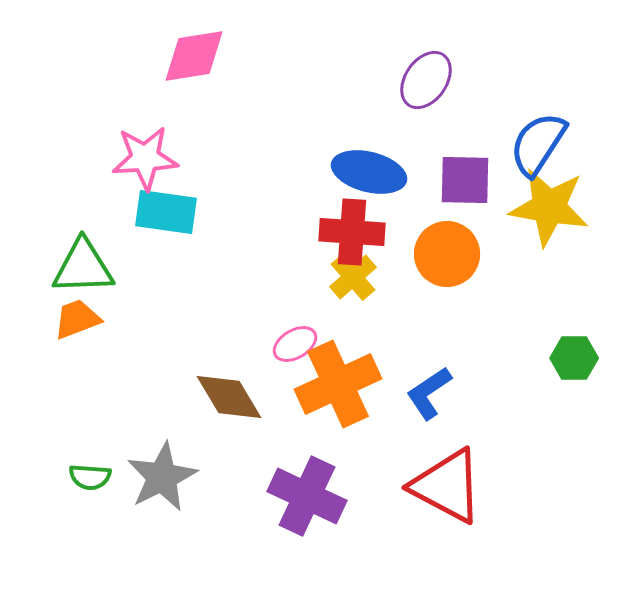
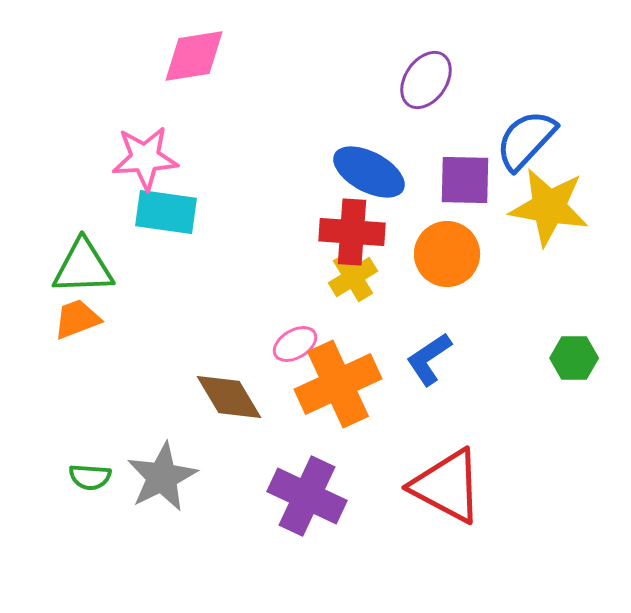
blue semicircle: moved 12 px left, 4 px up; rotated 10 degrees clockwise
blue ellipse: rotated 14 degrees clockwise
yellow cross: rotated 9 degrees clockwise
blue L-shape: moved 34 px up
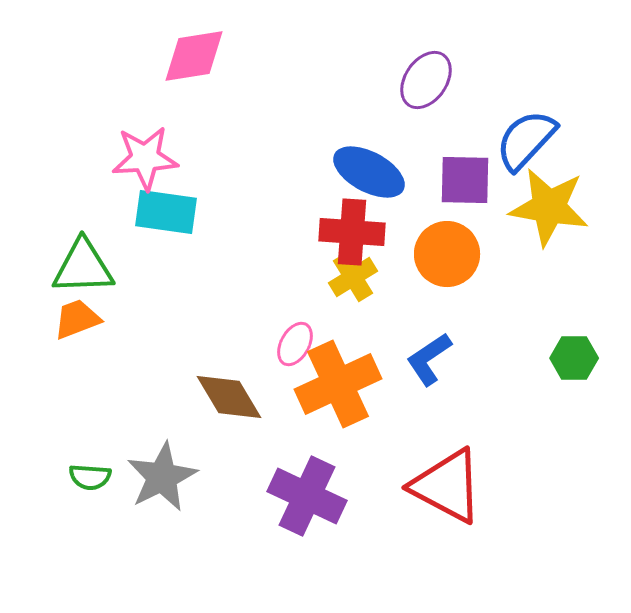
pink ellipse: rotated 30 degrees counterclockwise
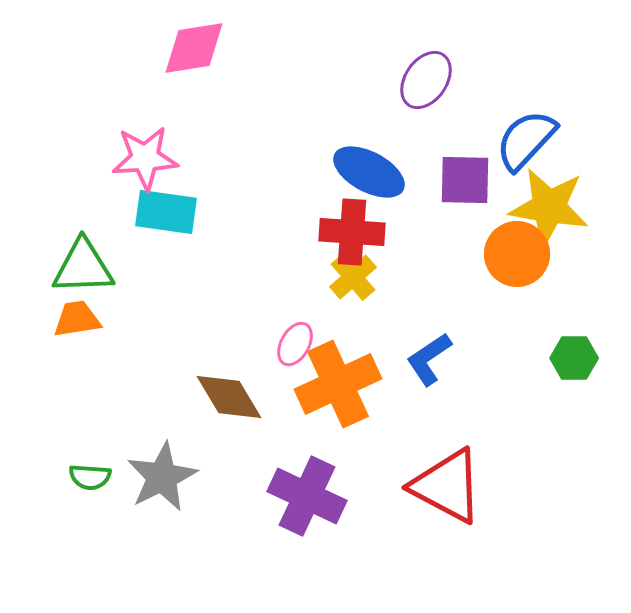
pink diamond: moved 8 px up
orange circle: moved 70 px right
yellow cross: rotated 9 degrees counterclockwise
orange trapezoid: rotated 12 degrees clockwise
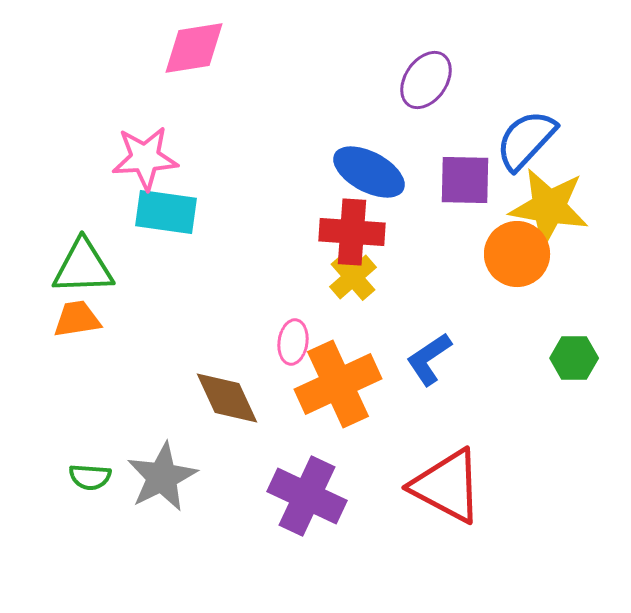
pink ellipse: moved 2 px left, 2 px up; rotated 21 degrees counterclockwise
brown diamond: moved 2 px left, 1 px down; rotated 6 degrees clockwise
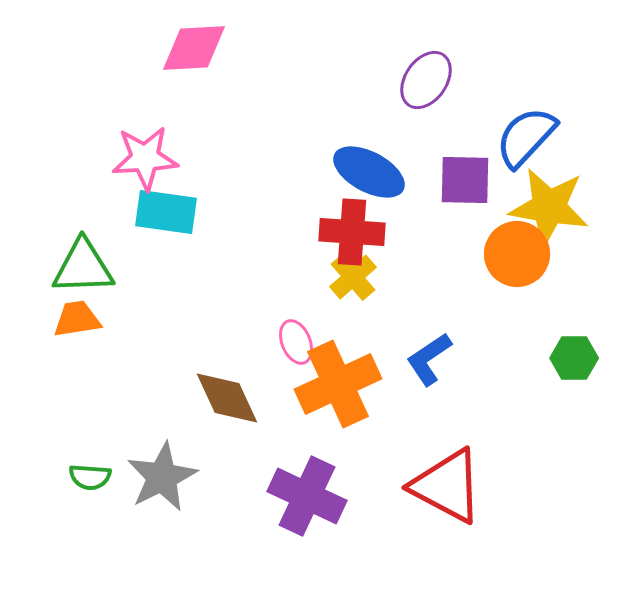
pink diamond: rotated 6 degrees clockwise
blue semicircle: moved 3 px up
pink ellipse: moved 3 px right; rotated 30 degrees counterclockwise
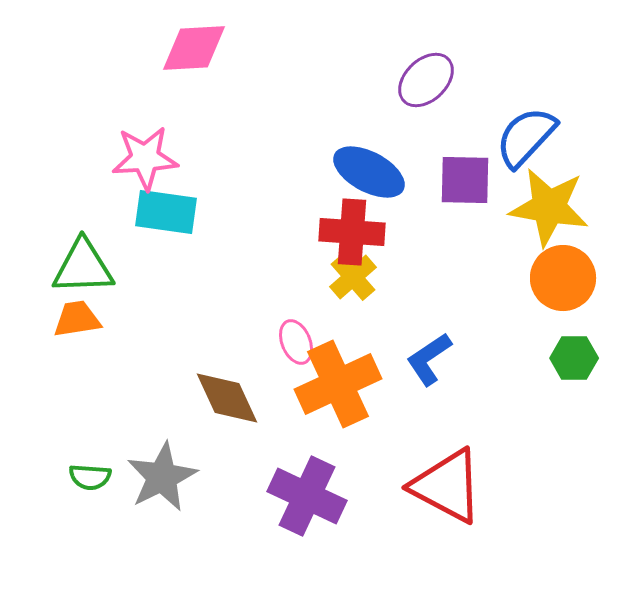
purple ellipse: rotated 12 degrees clockwise
orange circle: moved 46 px right, 24 px down
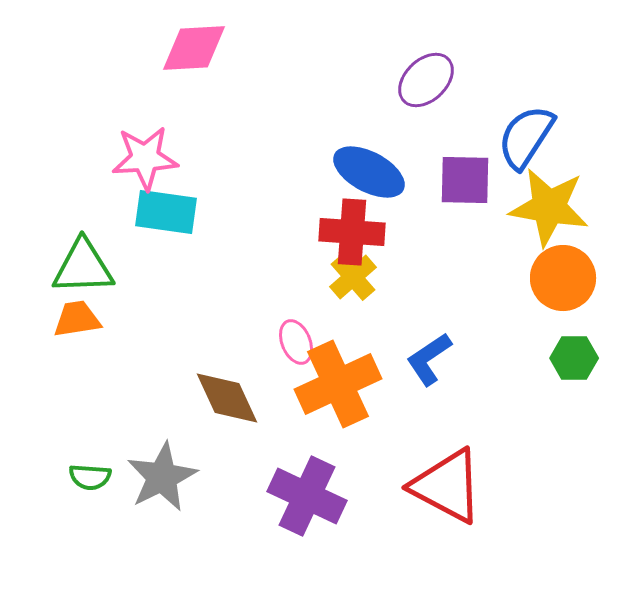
blue semicircle: rotated 10 degrees counterclockwise
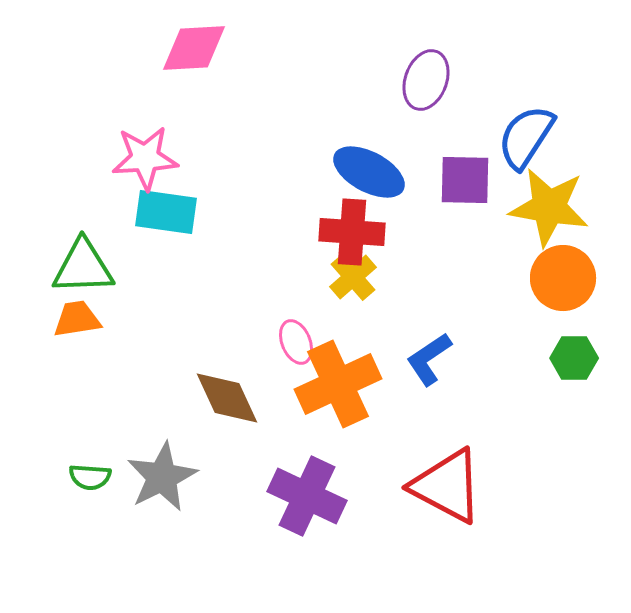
purple ellipse: rotated 26 degrees counterclockwise
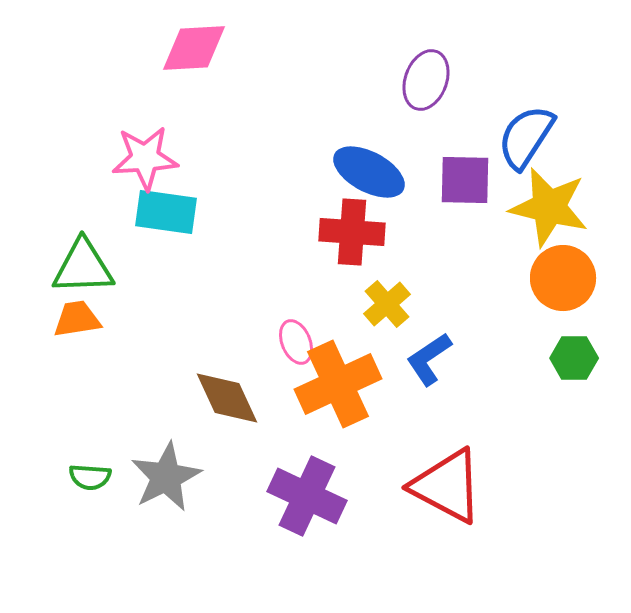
yellow star: rotated 4 degrees clockwise
yellow cross: moved 34 px right, 27 px down
gray star: moved 4 px right
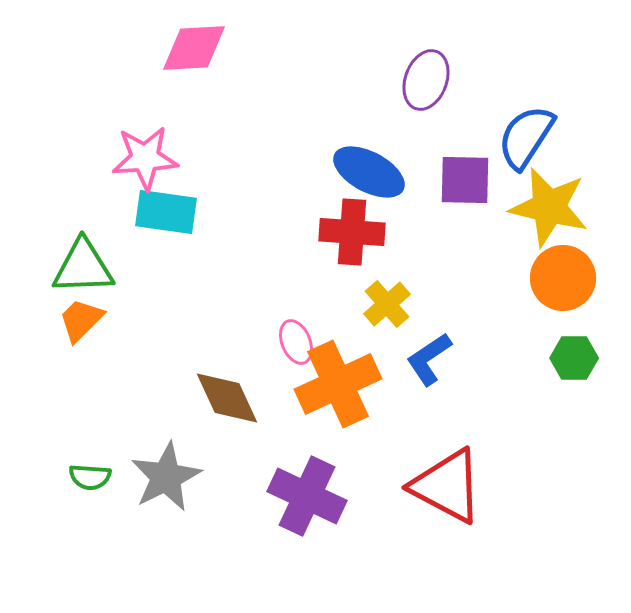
orange trapezoid: moved 4 px right, 1 px down; rotated 36 degrees counterclockwise
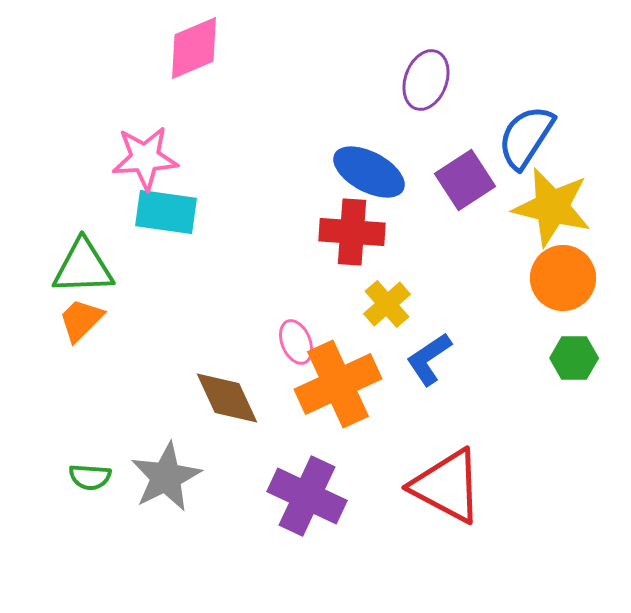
pink diamond: rotated 20 degrees counterclockwise
purple square: rotated 34 degrees counterclockwise
yellow star: moved 3 px right
